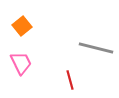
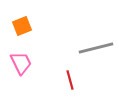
orange square: rotated 18 degrees clockwise
gray line: rotated 28 degrees counterclockwise
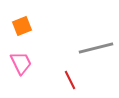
red line: rotated 12 degrees counterclockwise
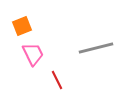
pink trapezoid: moved 12 px right, 9 px up
red line: moved 13 px left
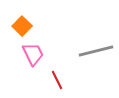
orange square: rotated 24 degrees counterclockwise
gray line: moved 3 px down
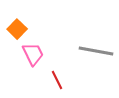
orange square: moved 5 px left, 3 px down
gray line: rotated 24 degrees clockwise
